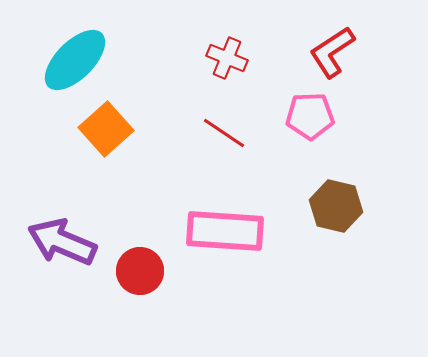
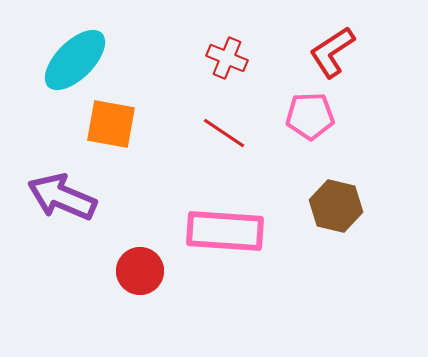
orange square: moved 5 px right, 5 px up; rotated 38 degrees counterclockwise
purple arrow: moved 45 px up
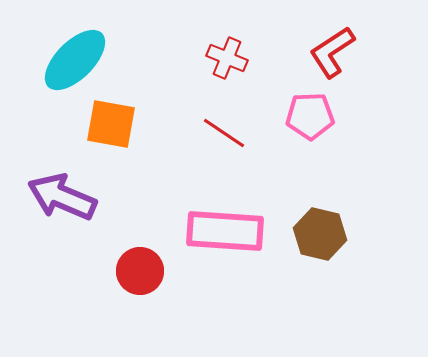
brown hexagon: moved 16 px left, 28 px down
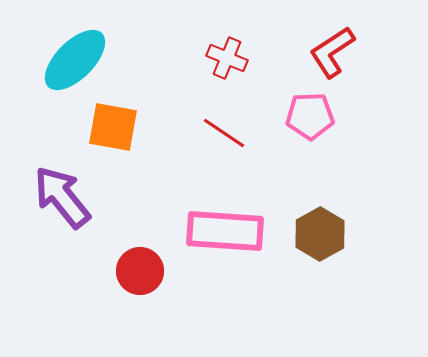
orange square: moved 2 px right, 3 px down
purple arrow: rotated 28 degrees clockwise
brown hexagon: rotated 18 degrees clockwise
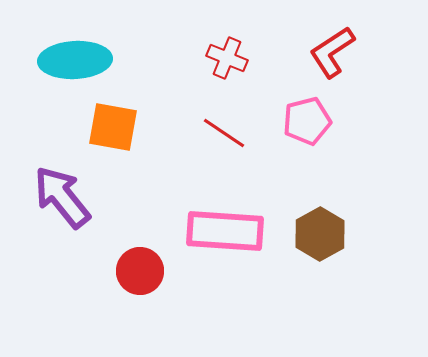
cyan ellipse: rotated 42 degrees clockwise
pink pentagon: moved 3 px left, 5 px down; rotated 12 degrees counterclockwise
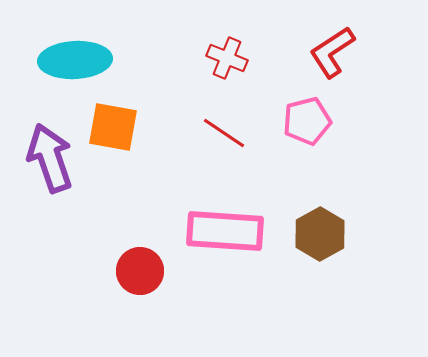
purple arrow: moved 12 px left, 39 px up; rotated 20 degrees clockwise
